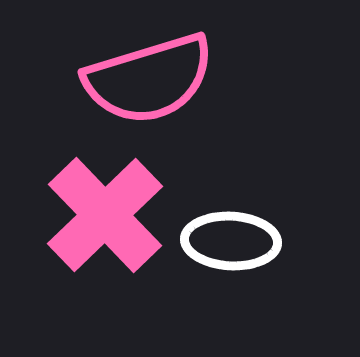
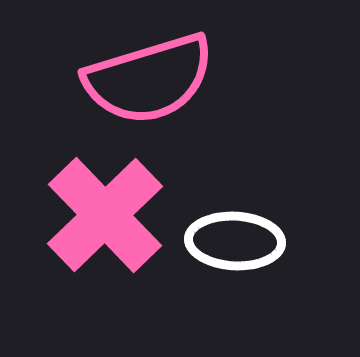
white ellipse: moved 4 px right
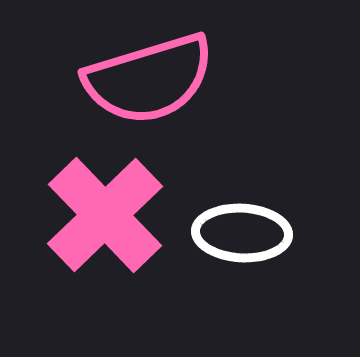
white ellipse: moved 7 px right, 8 px up
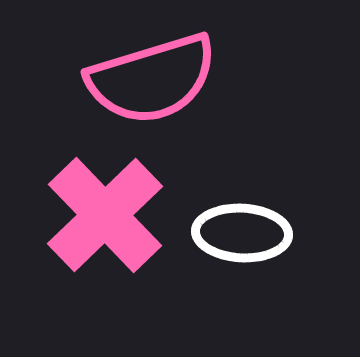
pink semicircle: moved 3 px right
